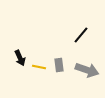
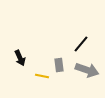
black line: moved 9 px down
yellow line: moved 3 px right, 9 px down
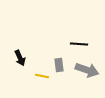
black line: moved 2 px left; rotated 54 degrees clockwise
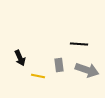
yellow line: moved 4 px left
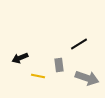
black line: rotated 36 degrees counterclockwise
black arrow: rotated 91 degrees clockwise
gray arrow: moved 8 px down
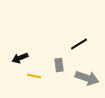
yellow line: moved 4 px left
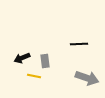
black line: rotated 30 degrees clockwise
black arrow: moved 2 px right
gray rectangle: moved 14 px left, 4 px up
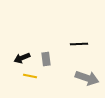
gray rectangle: moved 1 px right, 2 px up
yellow line: moved 4 px left
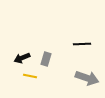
black line: moved 3 px right
gray rectangle: rotated 24 degrees clockwise
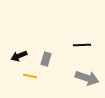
black line: moved 1 px down
black arrow: moved 3 px left, 2 px up
